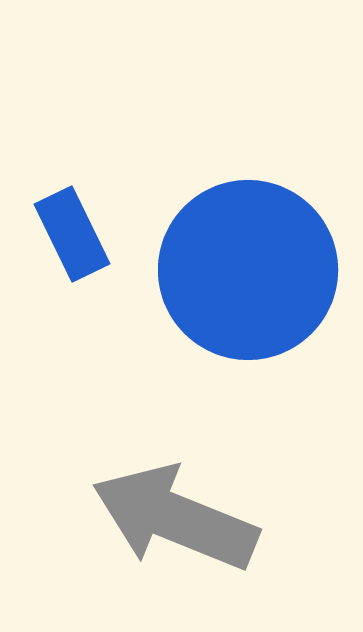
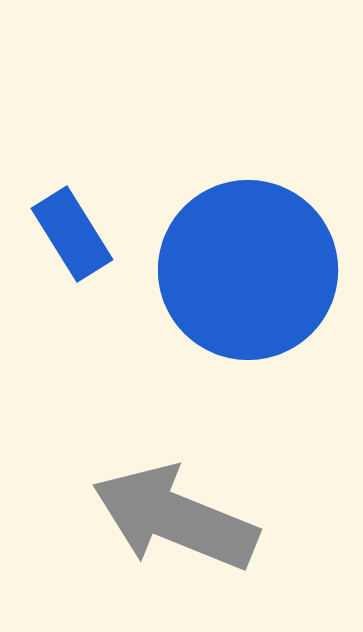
blue rectangle: rotated 6 degrees counterclockwise
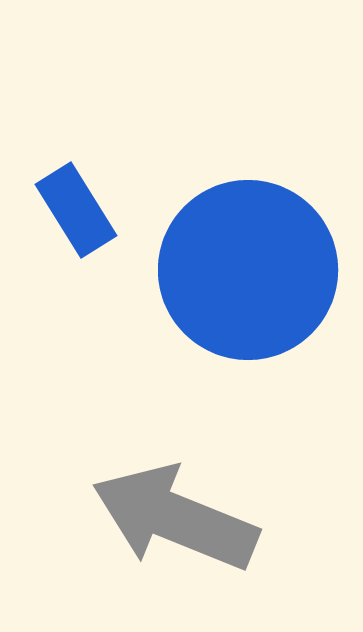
blue rectangle: moved 4 px right, 24 px up
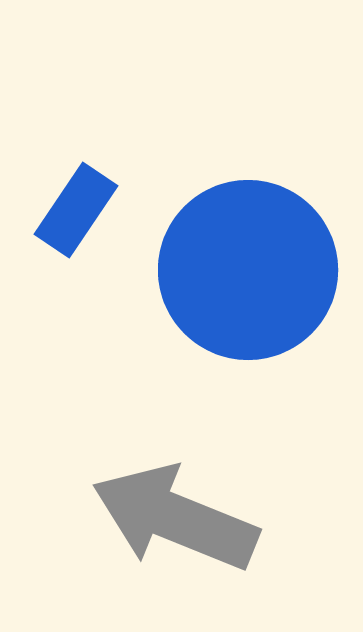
blue rectangle: rotated 66 degrees clockwise
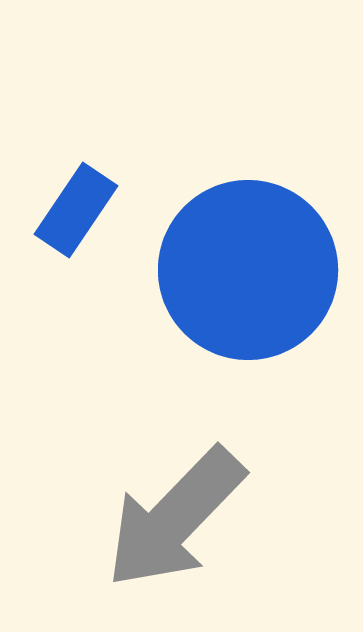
gray arrow: rotated 68 degrees counterclockwise
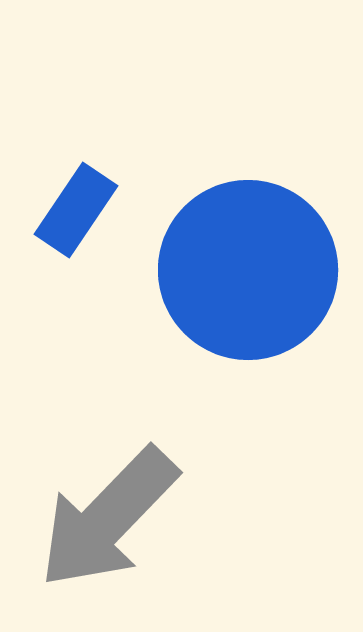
gray arrow: moved 67 px left
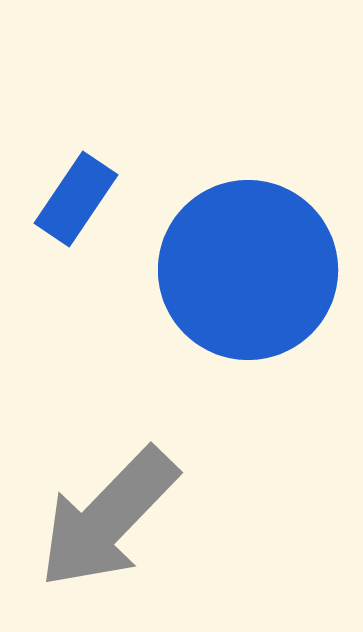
blue rectangle: moved 11 px up
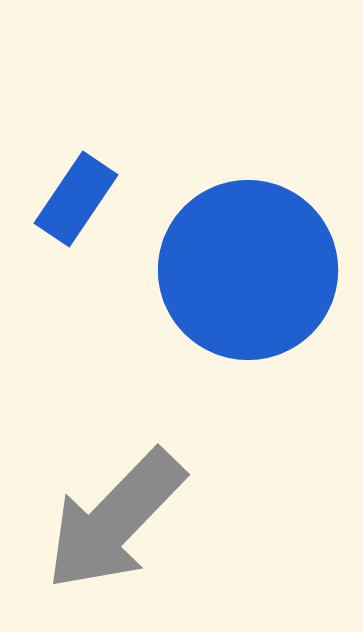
gray arrow: moved 7 px right, 2 px down
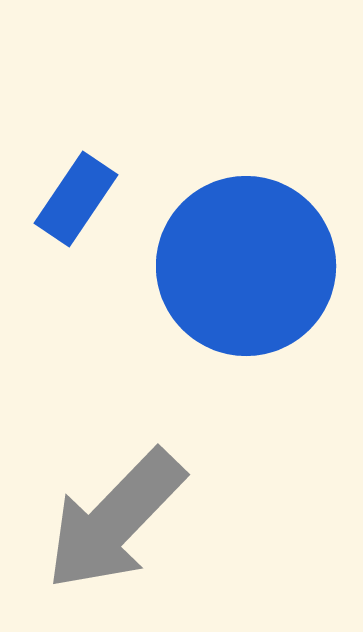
blue circle: moved 2 px left, 4 px up
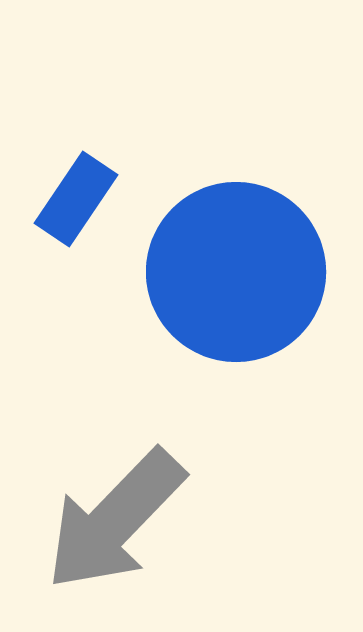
blue circle: moved 10 px left, 6 px down
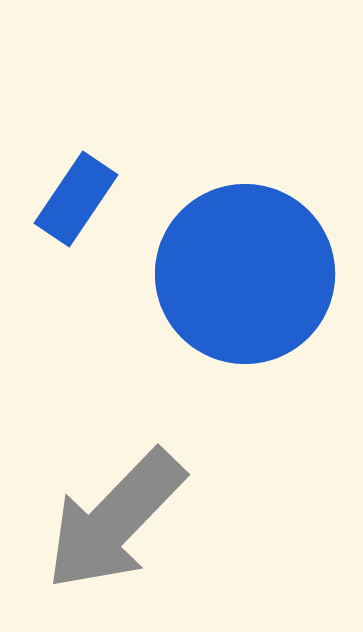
blue circle: moved 9 px right, 2 px down
